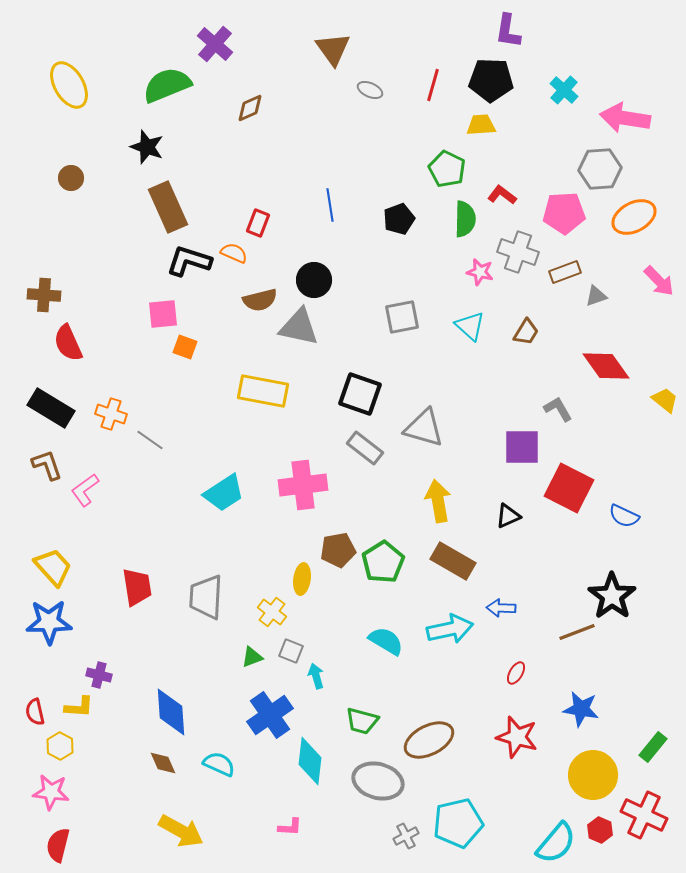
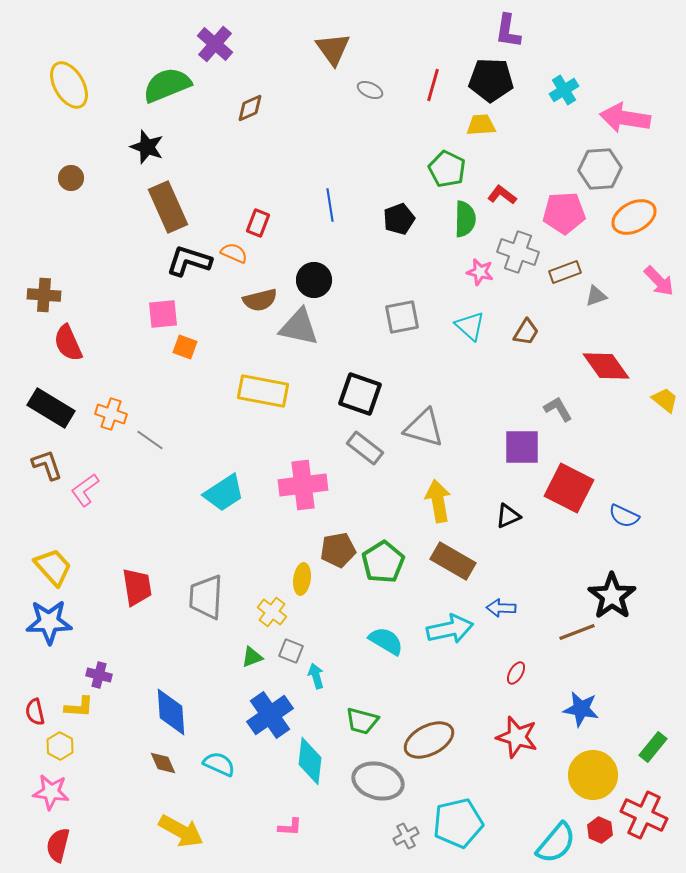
cyan cross at (564, 90): rotated 16 degrees clockwise
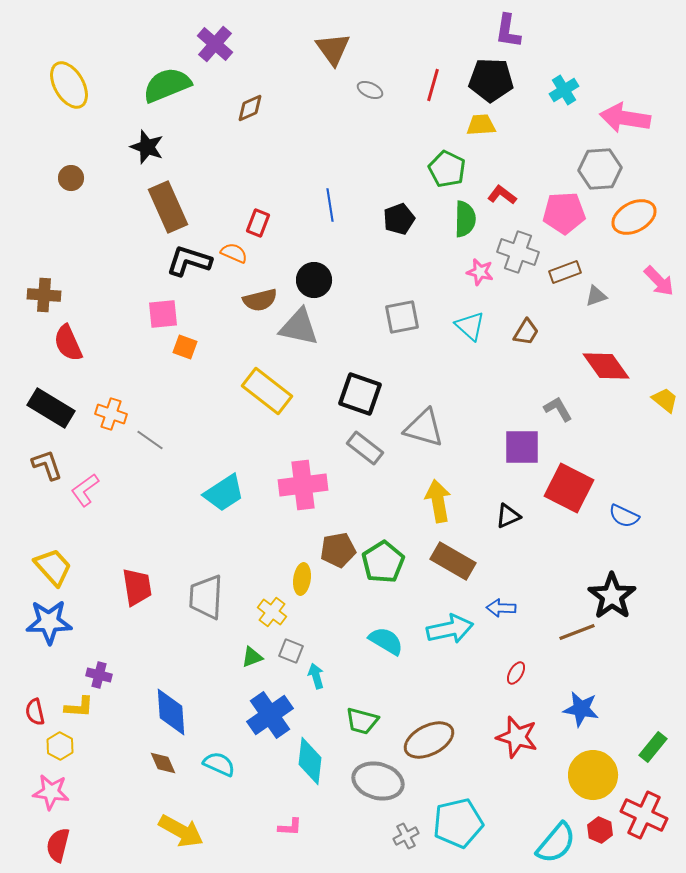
yellow rectangle at (263, 391): moved 4 px right; rotated 27 degrees clockwise
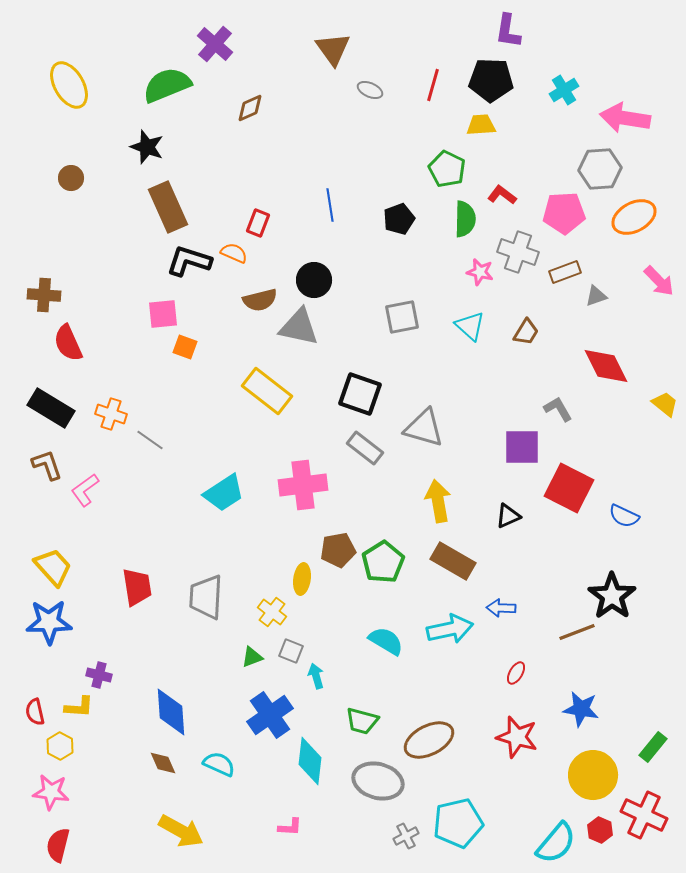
red diamond at (606, 366): rotated 9 degrees clockwise
yellow trapezoid at (665, 400): moved 4 px down
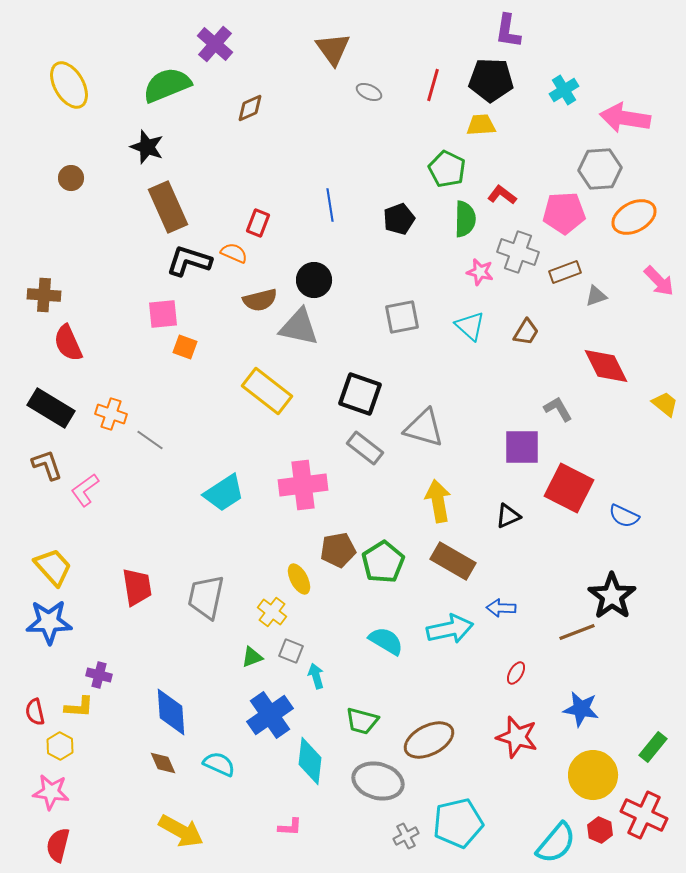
gray ellipse at (370, 90): moved 1 px left, 2 px down
yellow ellipse at (302, 579): moved 3 px left; rotated 36 degrees counterclockwise
gray trapezoid at (206, 597): rotated 9 degrees clockwise
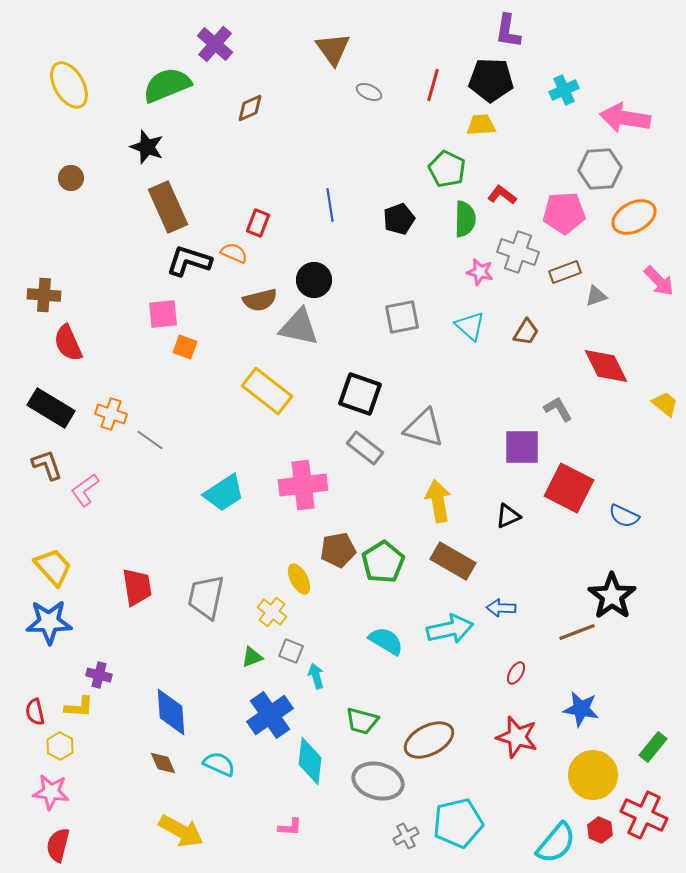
cyan cross at (564, 90): rotated 8 degrees clockwise
